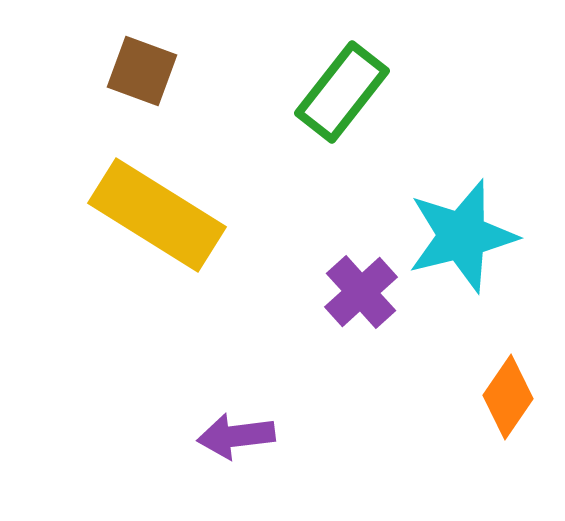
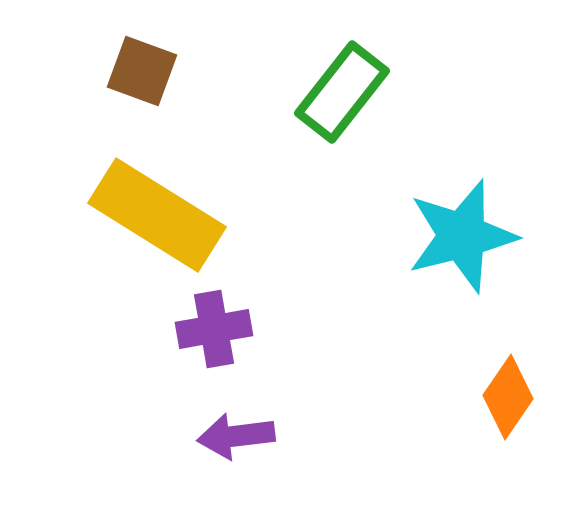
purple cross: moved 147 px left, 37 px down; rotated 32 degrees clockwise
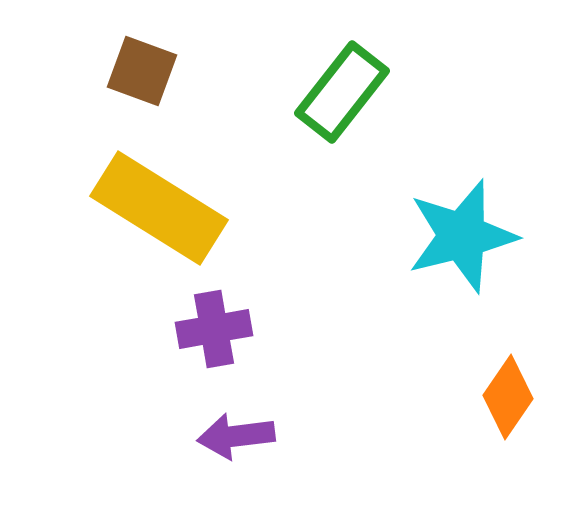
yellow rectangle: moved 2 px right, 7 px up
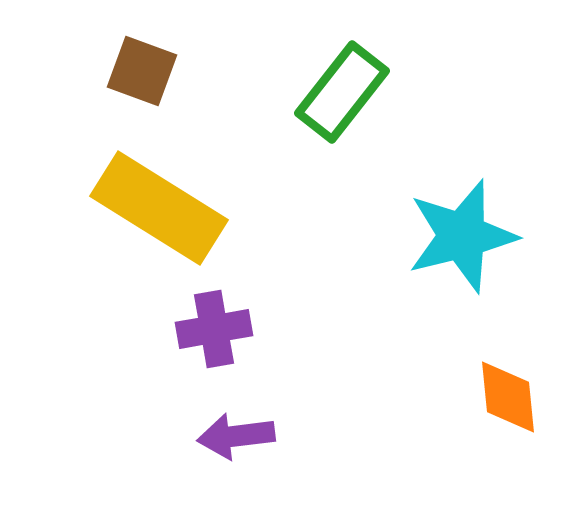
orange diamond: rotated 40 degrees counterclockwise
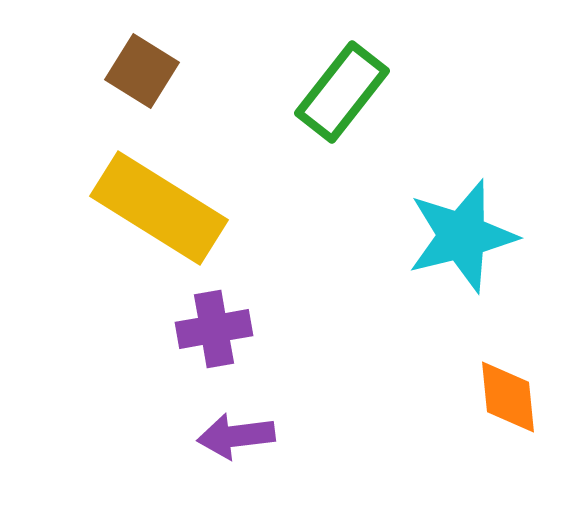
brown square: rotated 12 degrees clockwise
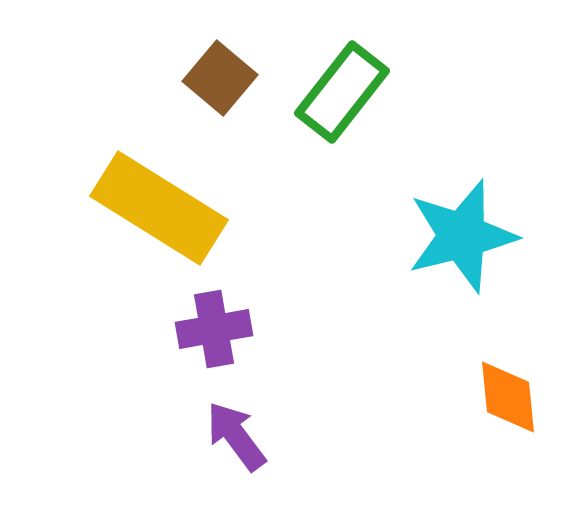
brown square: moved 78 px right, 7 px down; rotated 8 degrees clockwise
purple arrow: rotated 60 degrees clockwise
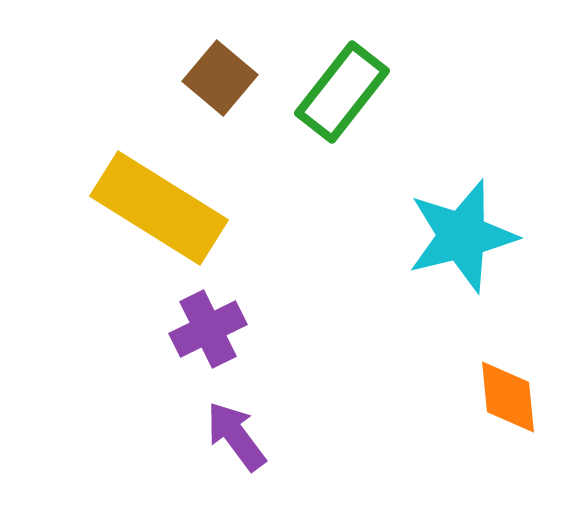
purple cross: moved 6 px left; rotated 16 degrees counterclockwise
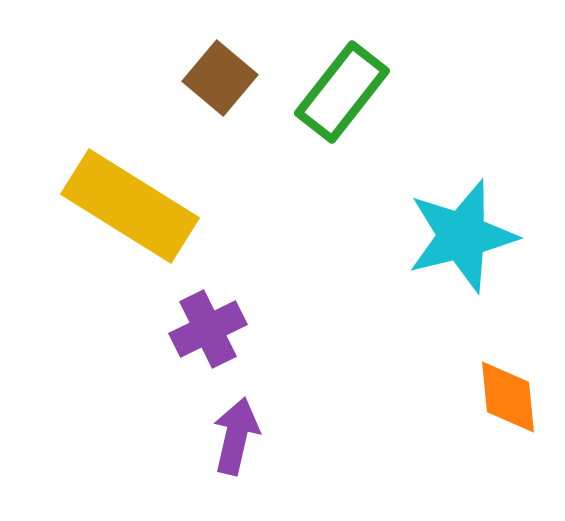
yellow rectangle: moved 29 px left, 2 px up
purple arrow: rotated 50 degrees clockwise
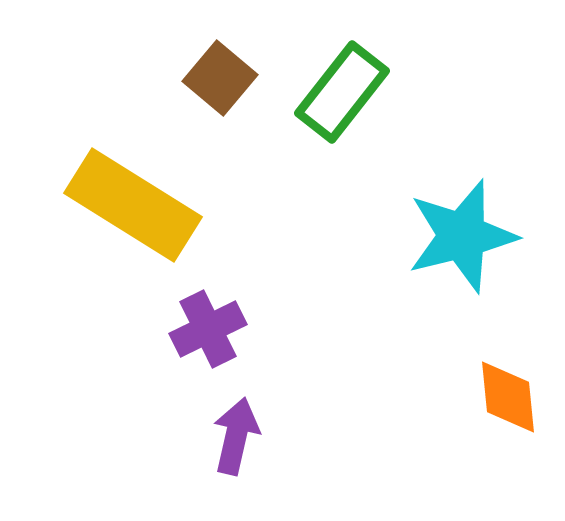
yellow rectangle: moved 3 px right, 1 px up
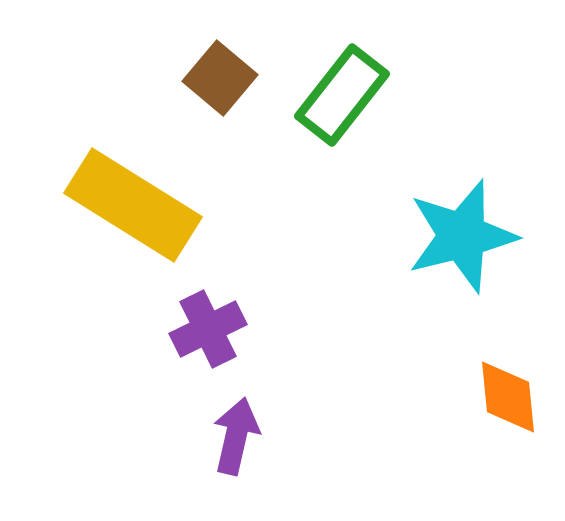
green rectangle: moved 3 px down
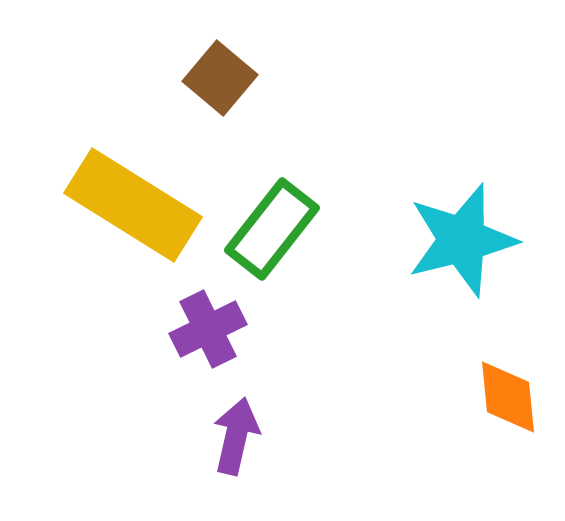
green rectangle: moved 70 px left, 134 px down
cyan star: moved 4 px down
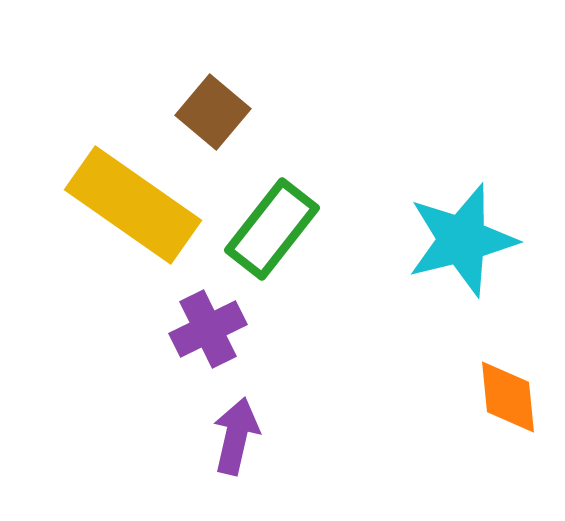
brown square: moved 7 px left, 34 px down
yellow rectangle: rotated 3 degrees clockwise
